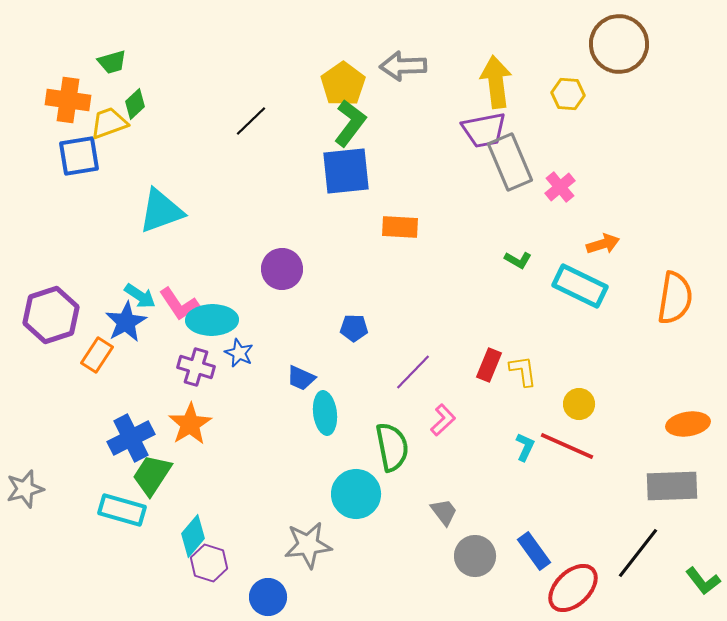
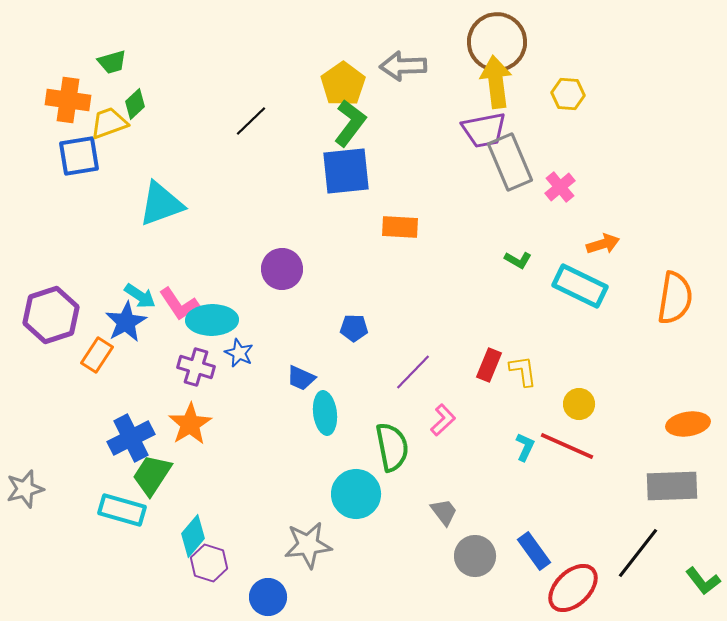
brown circle at (619, 44): moved 122 px left, 2 px up
cyan triangle at (161, 211): moved 7 px up
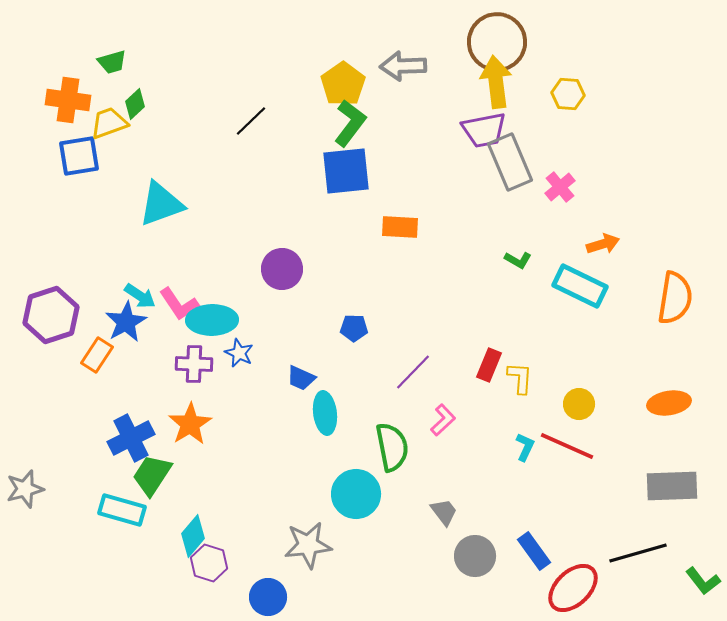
purple cross at (196, 367): moved 2 px left, 3 px up; rotated 15 degrees counterclockwise
yellow L-shape at (523, 371): moved 3 px left, 7 px down; rotated 12 degrees clockwise
orange ellipse at (688, 424): moved 19 px left, 21 px up
black line at (638, 553): rotated 36 degrees clockwise
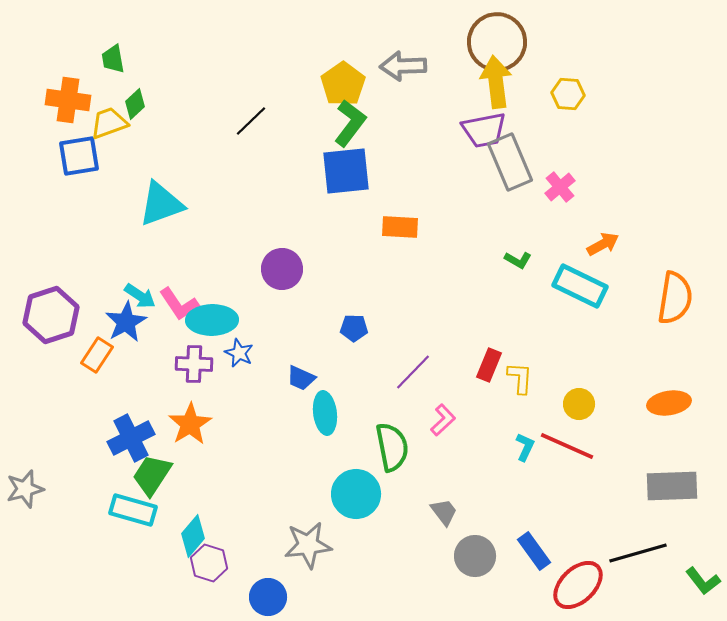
green trapezoid at (112, 62): moved 1 px right, 3 px up; rotated 96 degrees clockwise
orange arrow at (603, 244): rotated 12 degrees counterclockwise
cyan rectangle at (122, 510): moved 11 px right
red ellipse at (573, 588): moved 5 px right, 3 px up
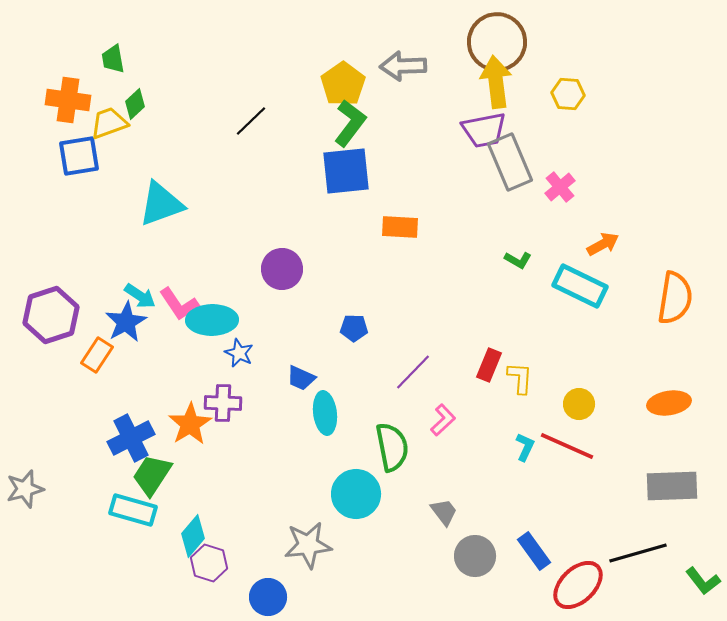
purple cross at (194, 364): moved 29 px right, 39 px down
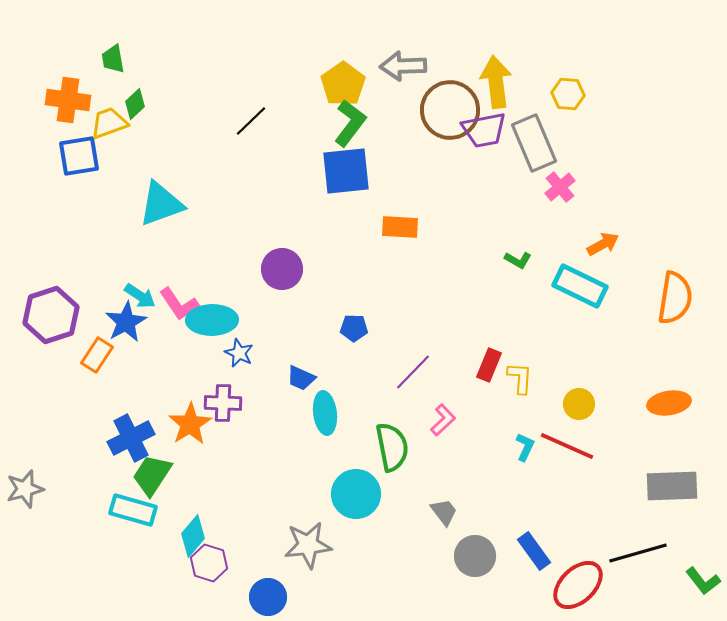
brown circle at (497, 42): moved 47 px left, 68 px down
gray rectangle at (510, 162): moved 24 px right, 19 px up
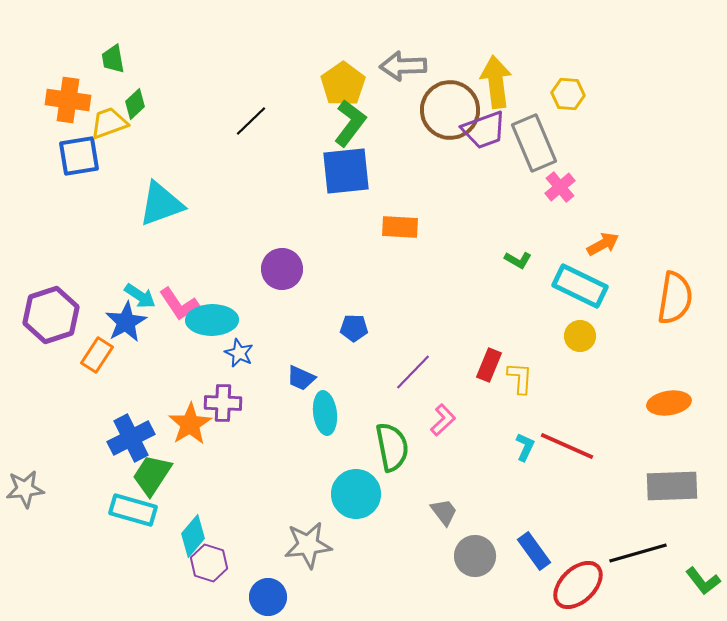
purple trapezoid at (484, 130): rotated 9 degrees counterclockwise
yellow circle at (579, 404): moved 1 px right, 68 px up
gray star at (25, 489): rotated 9 degrees clockwise
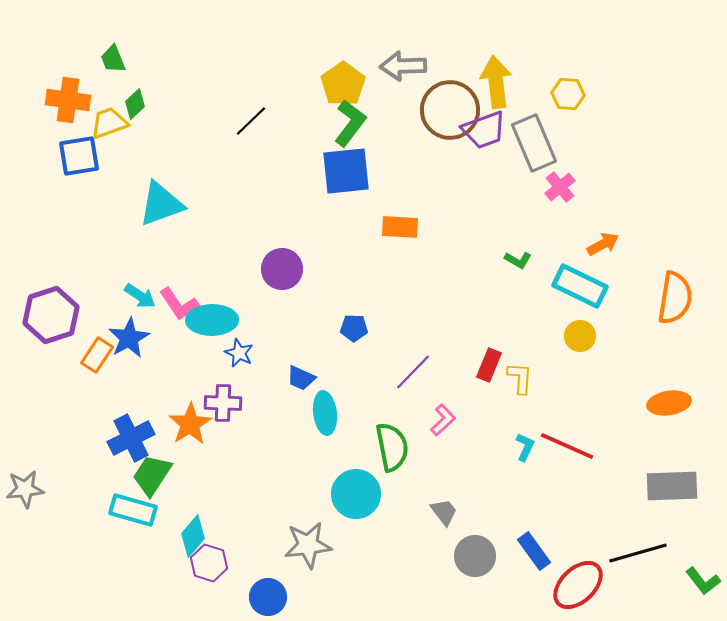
green trapezoid at (113, 59): rotated 12 degrees counterclockwise
blue star at (126, 322): moved 3 px right, 16 px down
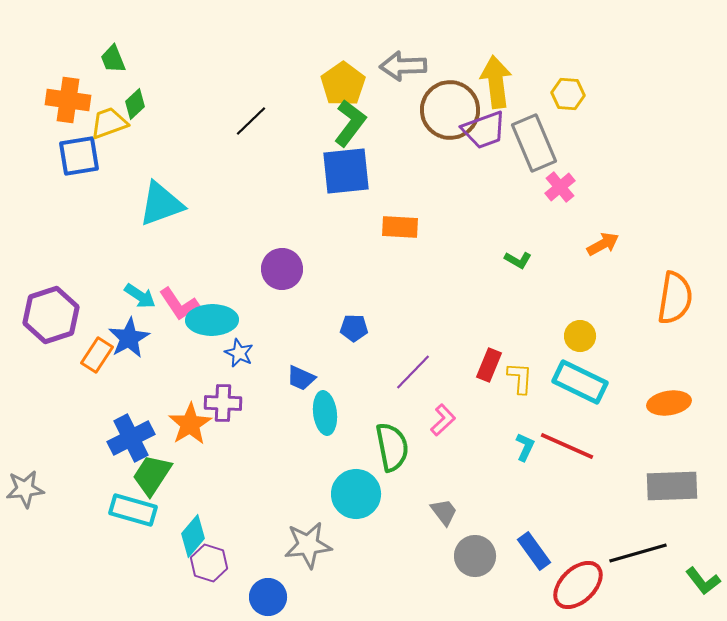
cyan rectangle at (580, 286): moved 96 px down
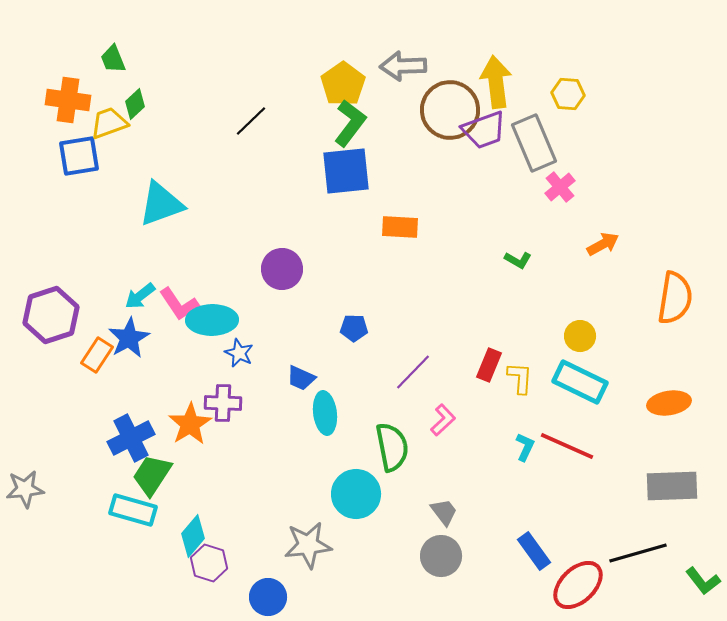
cyan arrow at (140, 296): rotated 108 degrees clockwise
gray circle at (475, 556): moved 34 px left
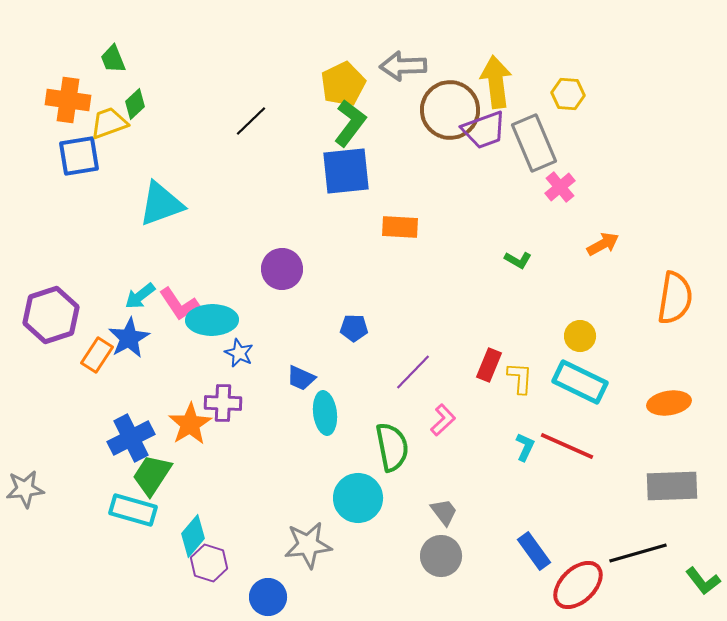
yellow pentagon at (343, 84): rotated 9 degrees clockwise
cyan circle at (356, 494): moved 2 px right, 4 px down
